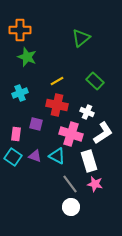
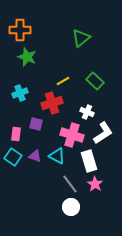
yellow line: moved 6 px right
red cross: moved 5 px left, 2 px up; rotated 30 degrees counterclockwise
pink cross: moved 1 px right, 1 px down
pink star: rotated 21 degrees clockwise
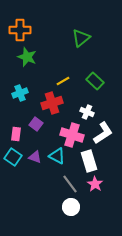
purple square: rotated 24 degrees clockwise
purple triangle: moved 1 px down
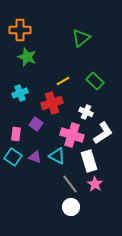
white cross: moved 1 px left
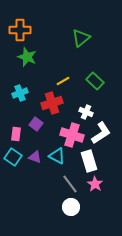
white L-shape: moved 2 px left
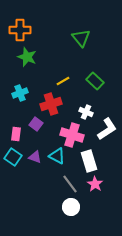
green triangle: rotated 30 degrees counterclockwise
red cross: moved 1 px left, 1 px down
white L-shape: moved 6 px right, 4 px up
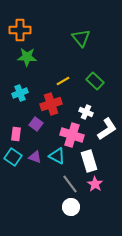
green star: rotated 18 degrees counterclockwise
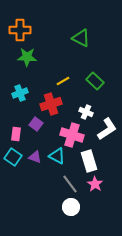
green triangle: rotated 24 degrees counterclockwise
